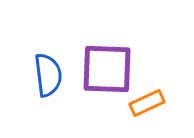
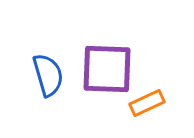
blue semicircle: rotated 9 degrees counterclockwise
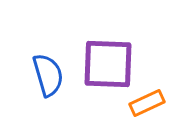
purple square: moved 1 px right, 5 px up
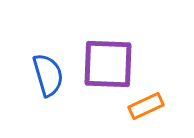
orange rectangle: moved 1 px left, 3 px down
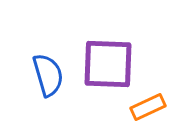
orange rectangle: moved 2 px right, 1 px down
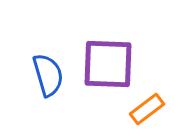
orange rectangle: moved 1 px left, 2 px down; rotated 12 degrees counterclockwise
